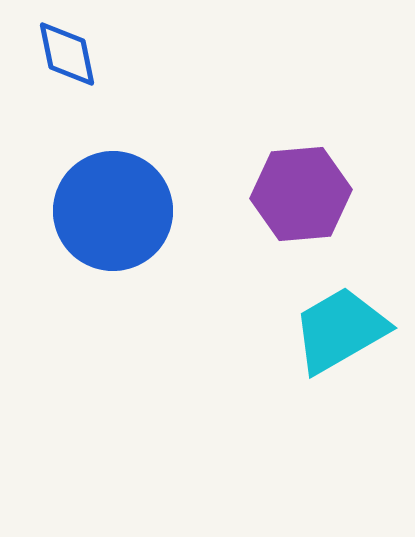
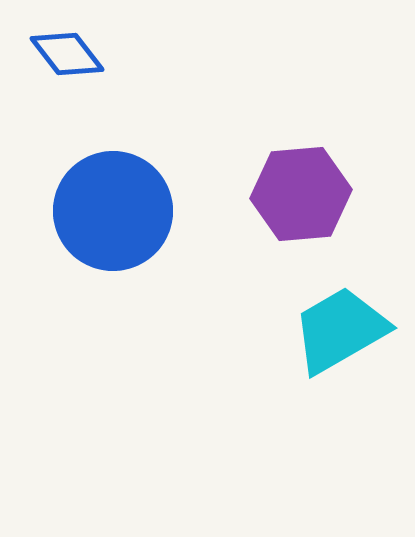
blue diamond: rotated 26 degrees counterclockwise
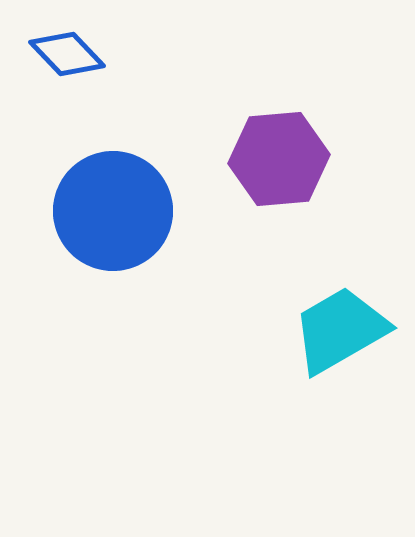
blue diamond: rotated 6 degrees counterclockwise
purple hexagon: moved 22 px left, 35 px up
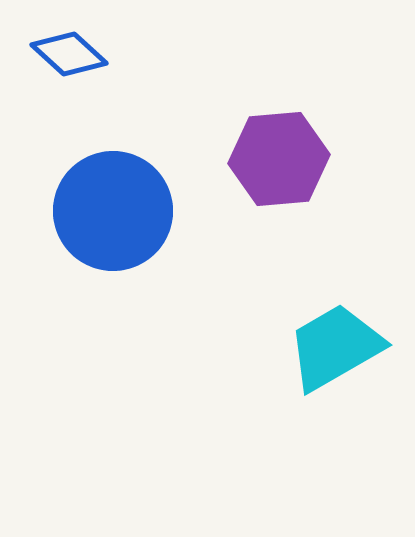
blue diamond: moved 2 px right; rotated 4 degrees counterclockwise
cyan trapezoid: moved 5 px left, 17 px down
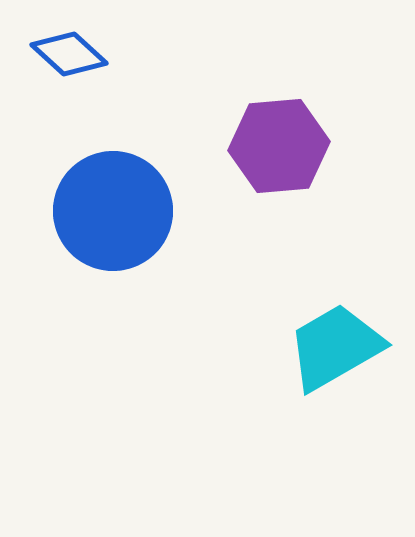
purple hexagon: moved 13 px up
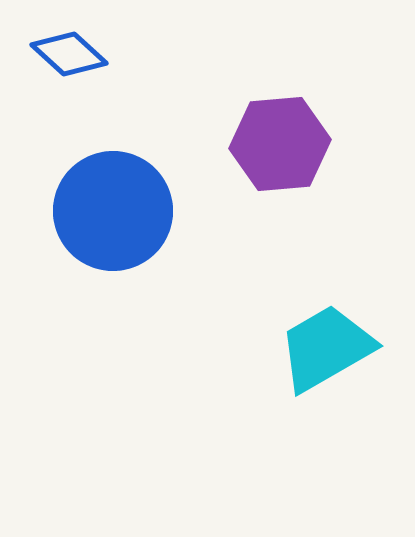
purple hexagon: moved 1 px right, 2 px up
cyan trapezoid: moved 9 px left, 1 px down
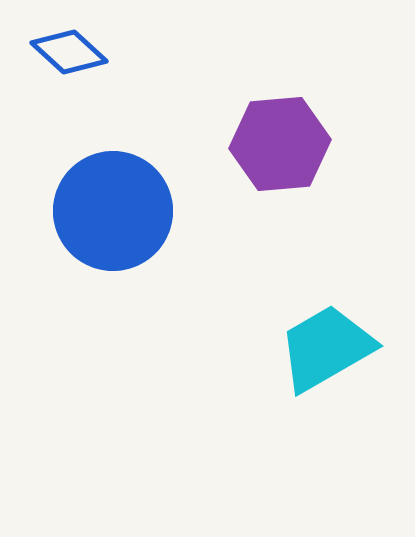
blue diamond: moved 2 px up
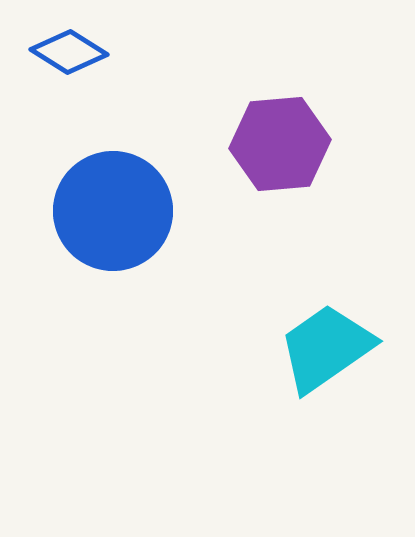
blue diamond: rotated 10 degrees counterclockwise
cyan trapezoid: rotated 5 degrees counterclockwise
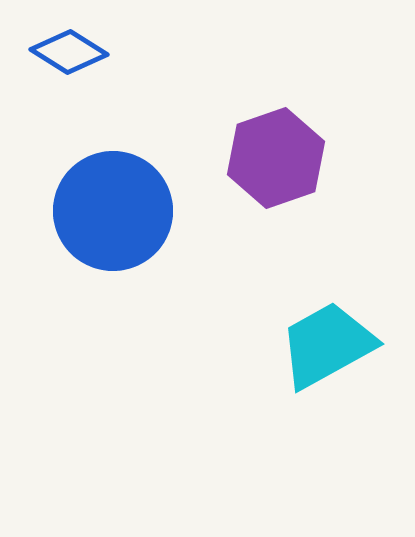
purple hexagon: moved 4 px left, 14 px down; rotated 14 degrees counterclockwise
cyan trapezoid: moved 1 px right, 3 px up; rotated 6 degrees clockwise
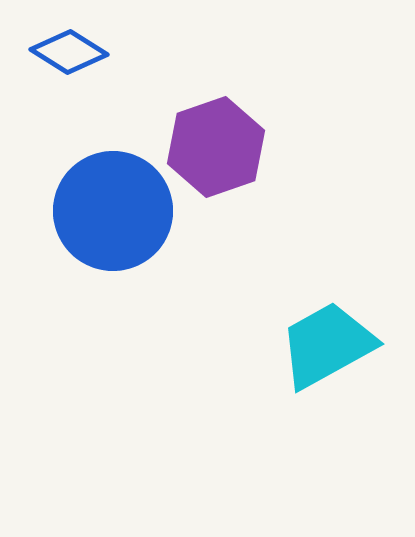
purple hexagon: moved 60 px left, 11 px up
